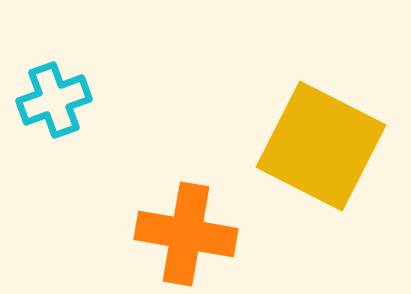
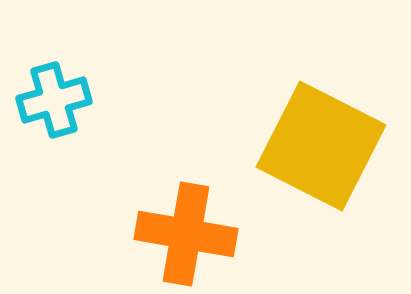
cyan cross: rotated 4 degrees clockwise
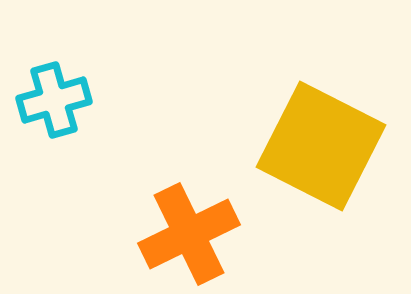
orange cross: moved 3 px right; rotated 36 degrees counterclockwise
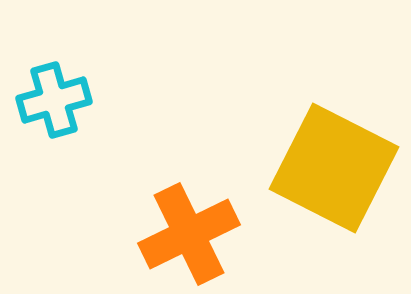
yellow square: moved 13 px right, 22 px down
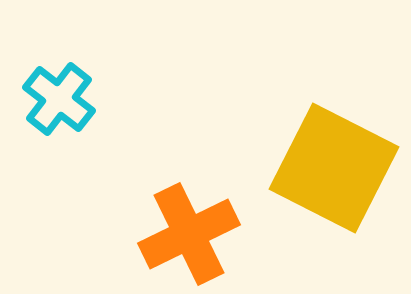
cyan cross: moved 5 px right, 1 px up; rotated 36 degrees counterclockwise
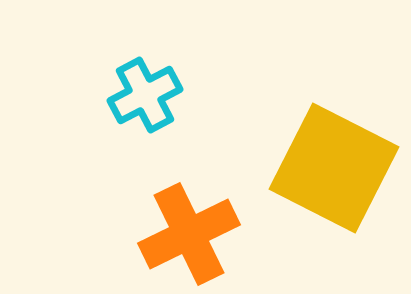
cyan cross: moved 86 px right, 4 px up; rotated 24 degrees clockwise
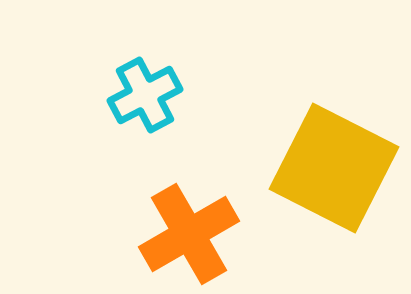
orange cross: rotated 4 degrees counterclockwise
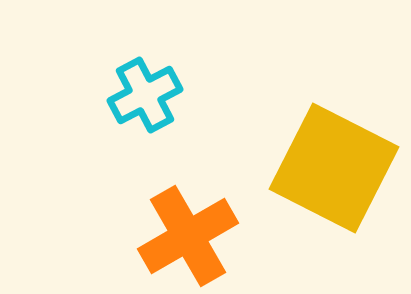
orange cross: moved 1 px left, 2 px down
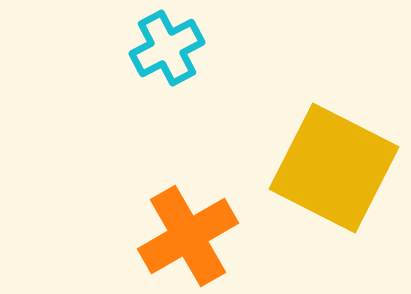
cyan cross: moved 22 px right, 47 px up
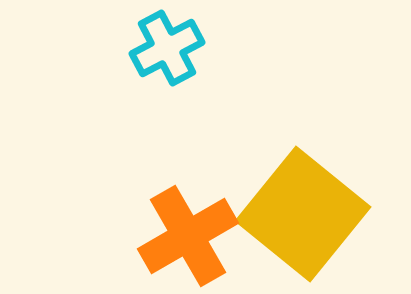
yellow square: moved 31 px left, 46 px down; rotated 12 degrees clockwise
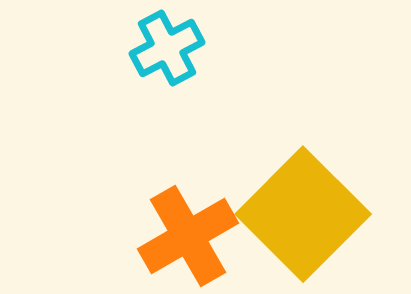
yellow square: rotated 6 degrees clockwise
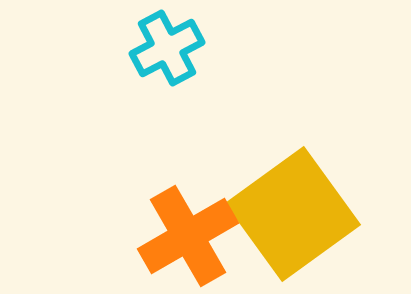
yellow square: moved 10 px left; rotated 9 degrees clockwise
